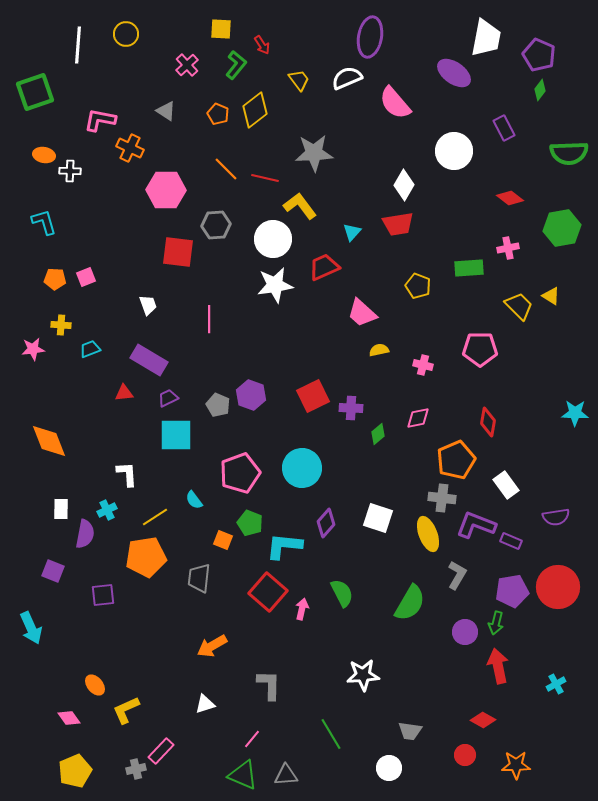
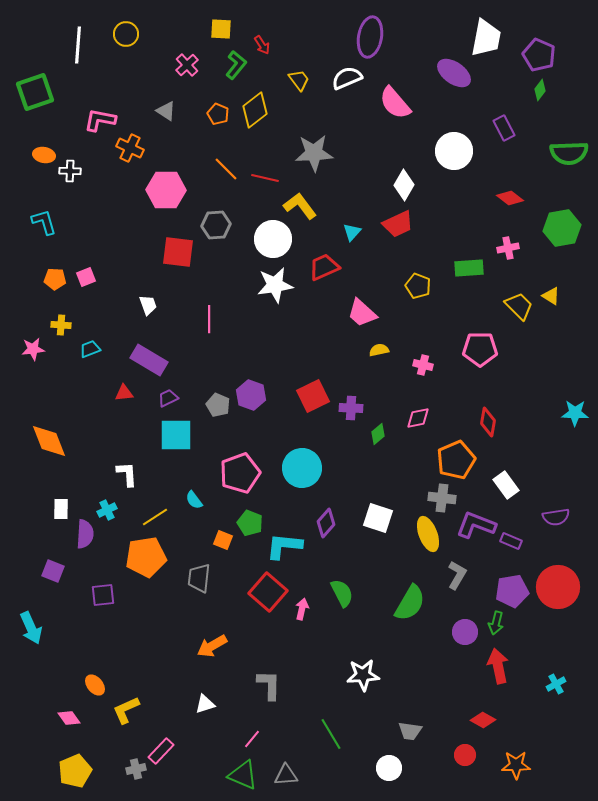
red trapezoid at (398, 224): rotated 16 degrees counterclockwise
purple semicircle at (85, 534): rotated 8 degrees counterclockwise
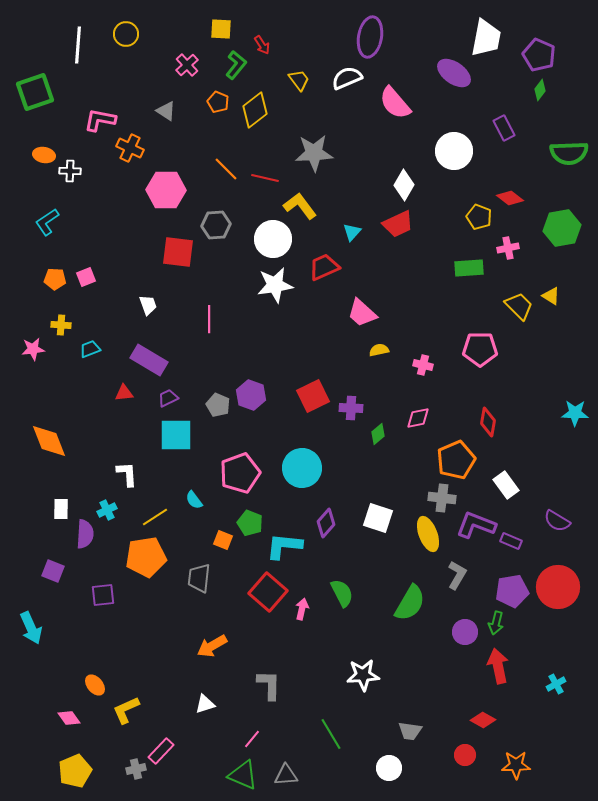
orange pentagon at (218, 114): moved 12 px up
cyan L-shape at (44, 222): moved 3 px right; rotated 108 degrees counterclockwise
yellow pentagon at (418, 286): moved 61 px right, 69 px up
purple semicircle at (556, 517): moved 1 px right, 4 px down; rotated 40 degrees clockwise
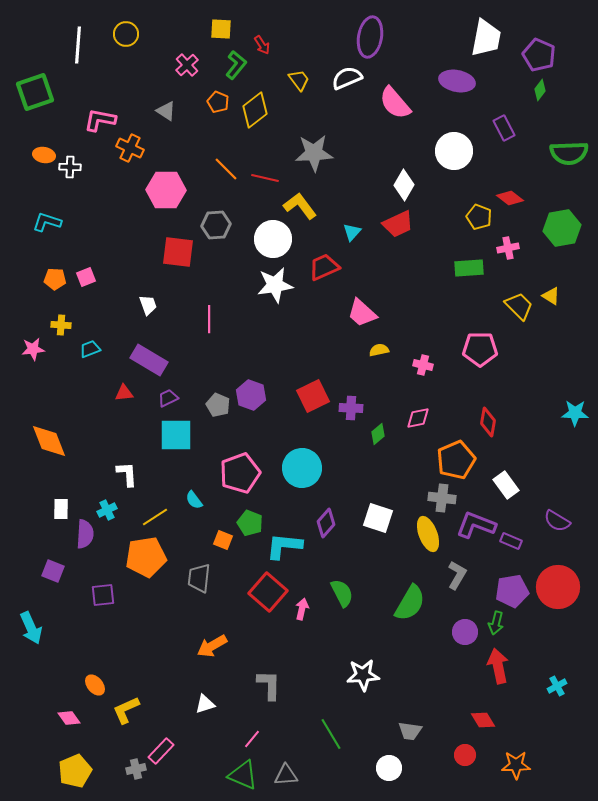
purple ellipse at (454, 73): moved 3 px right, 8 px down; rotated 24 degrees counterclockwise
white cross at (70, 171): moved 4 px up
cyan L-shape at (47, 222): rotated 52 degrees clockwise
cyan cross at (556, 684): moved 1 px right, 2 px down
red diamond at (483, 720): rotated 30 degrees clockwise
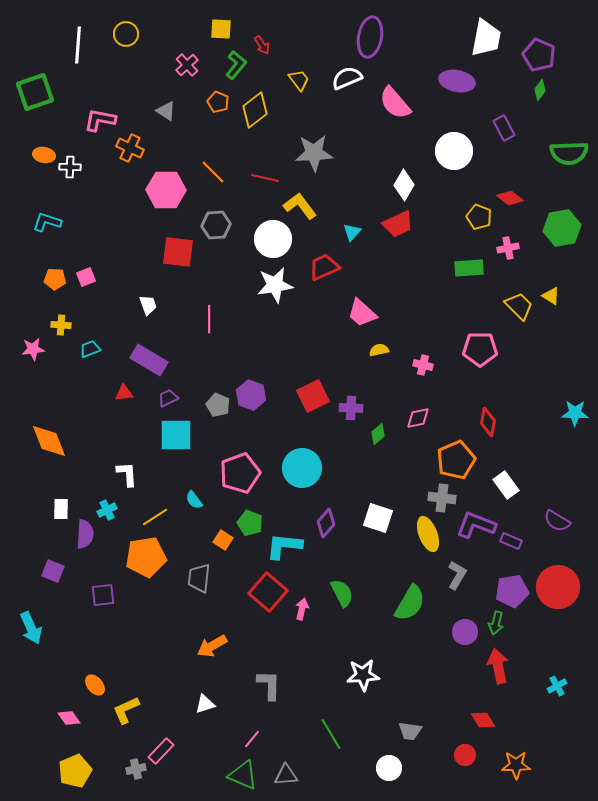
orange line at (226, 169): moved 13 px left, 3 px down
orange square at (223, 540): rotated 12 degrees clockwise
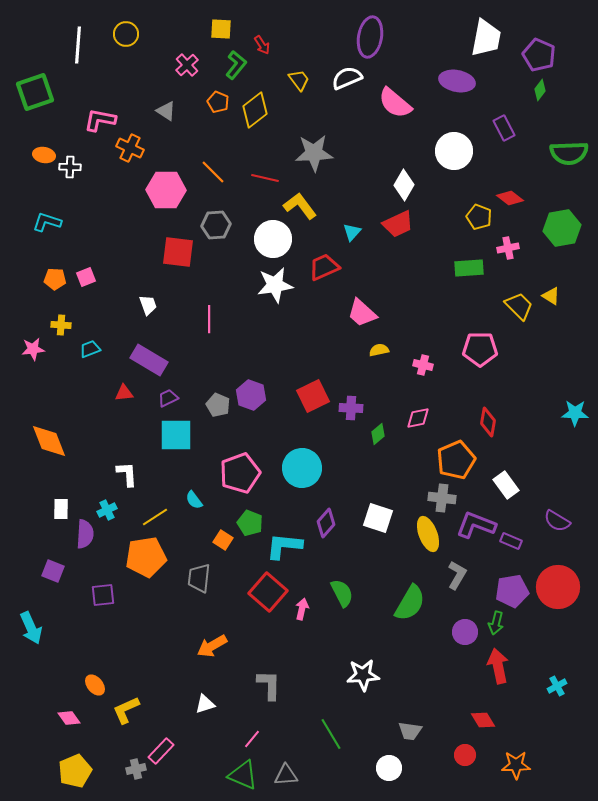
pink semicircle at (395, 103): rotated 9 degrees counterclockwise
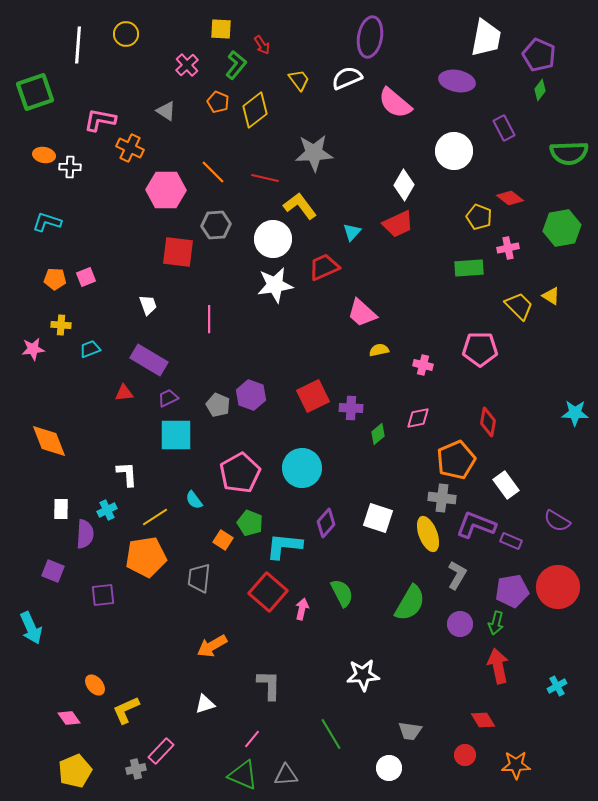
pink pentagon at (240, 473): rotated 9 degrees counterclockwise
purple circle at (465, 632): moved 5 px left, 8 px up
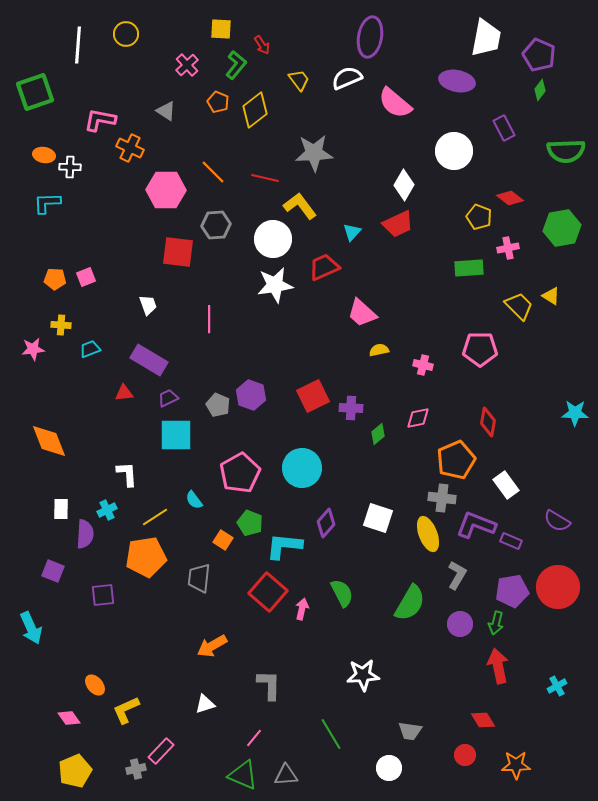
green semicircle at (569, 153): moved 3 px left, 2 px up
cyan L-shape at (47, 222): moved 19 px up; rotated 20 degrees counterclockwise
pink line at (252, 739): moved 2 px right, 1 px up
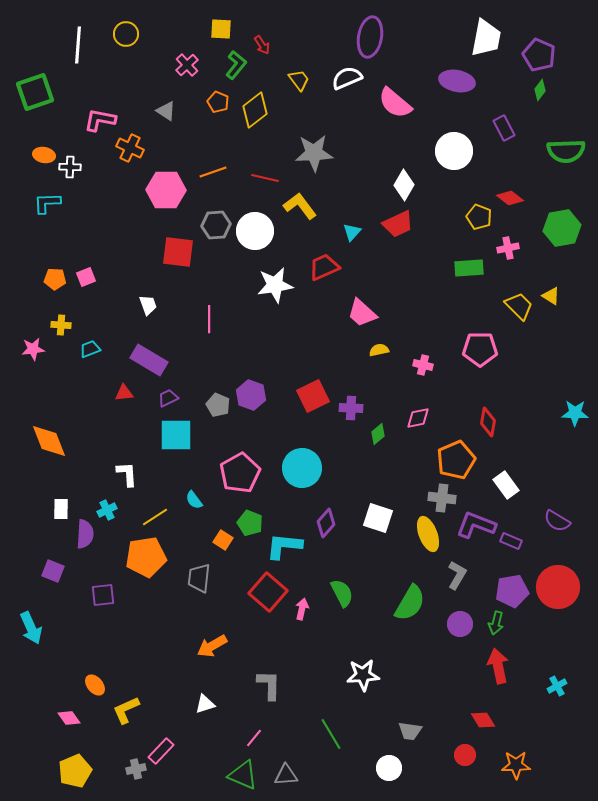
orange line at (213, 172): rotated 64 degrees counterclockwise
white circle at (273, 239): moved 18 px left, 8 px up
